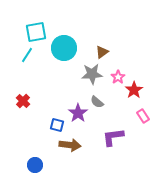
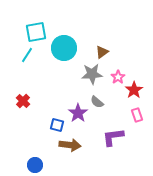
pink rectangle: moved 6 px left, 1 px up; rotated 16 degrees clockwise
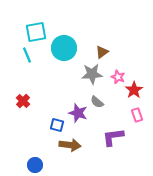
cyan line: rotated 56 degrees counterclockwise
pink star: rotated 16 degrees counterclockwise
purple star: rotated 18 degrees counterclockwise
